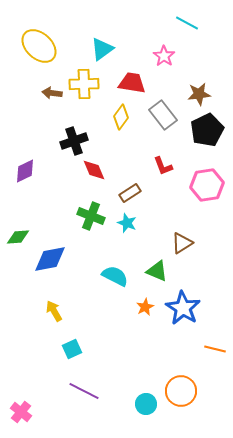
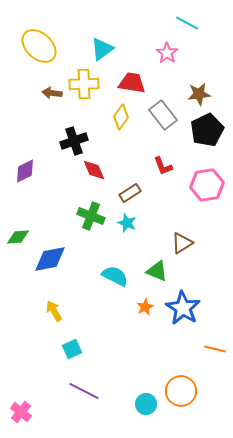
pink star: moved 3 px right, 3 px up
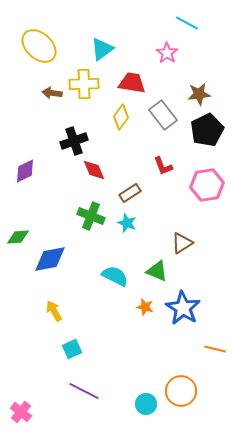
orange star: rotated 30 degrees counterclockwise
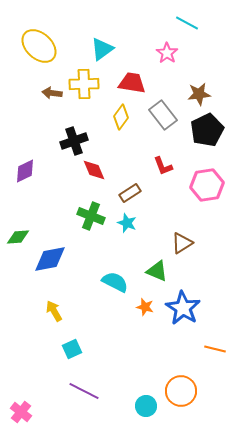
cyan semicircle: moved 6 px down
cyan circle: moved 2 px down
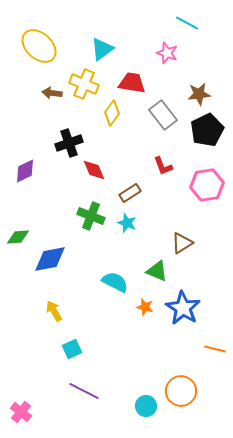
pink star: rotated 15 degrees counterclockwise
yellow cross: rotated 24 degrees clockwise
yellow diamond: moved 9 px left, 4 px up
black cross: moved 5 px left, 2 px down
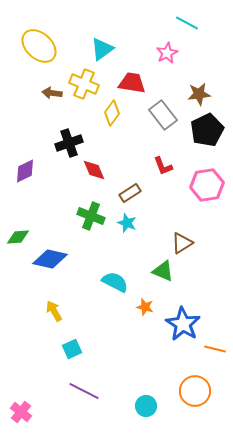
pink star: rotated 25 degrees clockwise
blue diamond: rotated 24 degrees clockwise
green triangle: moved 6 px right
blue star: moved 16 px down
orange circle: moved 14 px right
